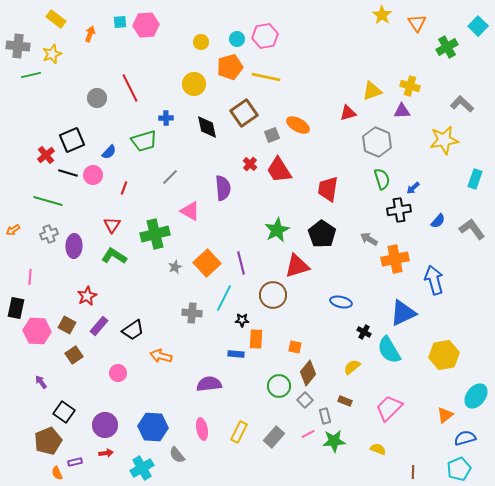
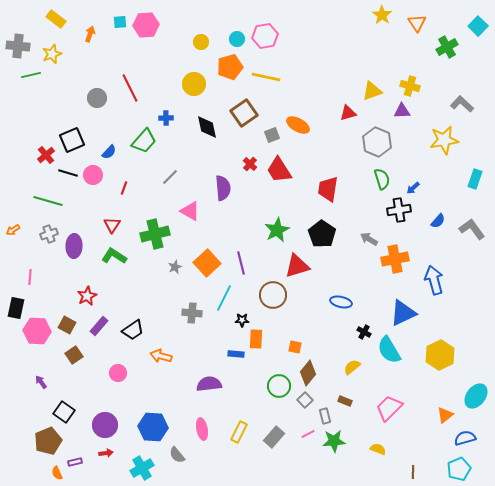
green trapezoid at (144, 141): rotated 32 degrees counterclockwise
yellow hexagon at (444, 355): moved 4 px left; rotated 16 degrees counterclockwise
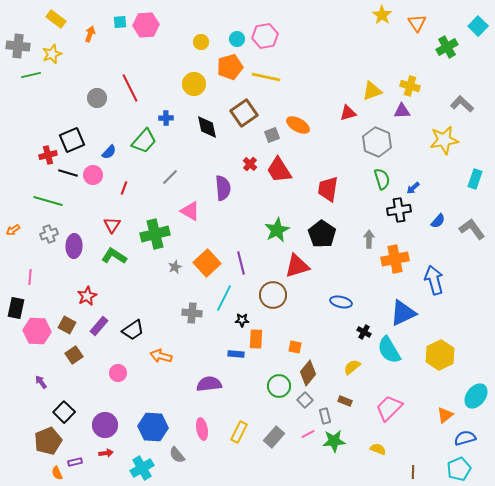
red cross at (46, 155): moved 2 px right; rotated 24 degrees clockwise
gray arrow at (369, 239): rotated 60 degrees clockwise
black square at (64, 412): rotated 10 degrees clockwise
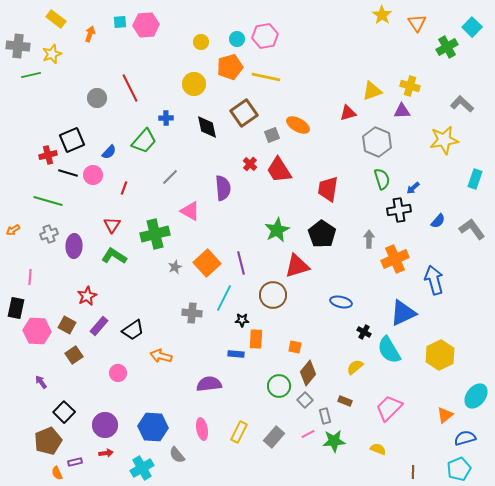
cyan square at (478, 26): moved 6 px left, 1 px down
orange cross at (395, 259): rotated 12 degrees counterclockwise
yellow semicircle at (352, 367): moved 3 px right
